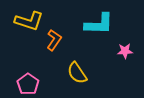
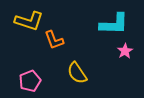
cyan L-shape: moved 15 px right
orange L-shape: rotated 125 degrees clockwise
pink star: rotated 28 degrees counterclockwise
pink pentagon: moved 2 px right, 3 px up; rotated 15 degrees clockwise
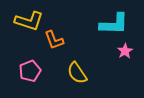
pink pentagon: moved 10 px up
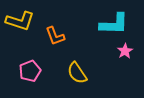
yellow L-shape: moved 9 px left
orange L-shape: moved 1 px right, 4 px up
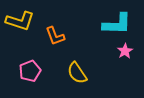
cyan L-shape: moved 3 px right
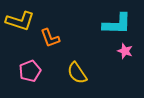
orange L-shape: moved 5 px left, 2 px down
pink star: rotated 21 degrees counterclockwise
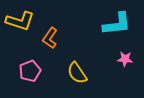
cyan L-shape: rotated 8 degrees counterclockwise
orange L-shape: rotated 55 degrees clockwise
pink star: moved 8 px down; rotated 14 degrees counterclockwise
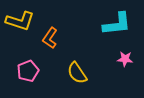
pink pentagon: moved 2 px left
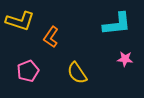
orange L-shape: moved 1 px right, 1 px up
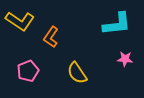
yellow L-shape: rotated 16 degrees clockwise
